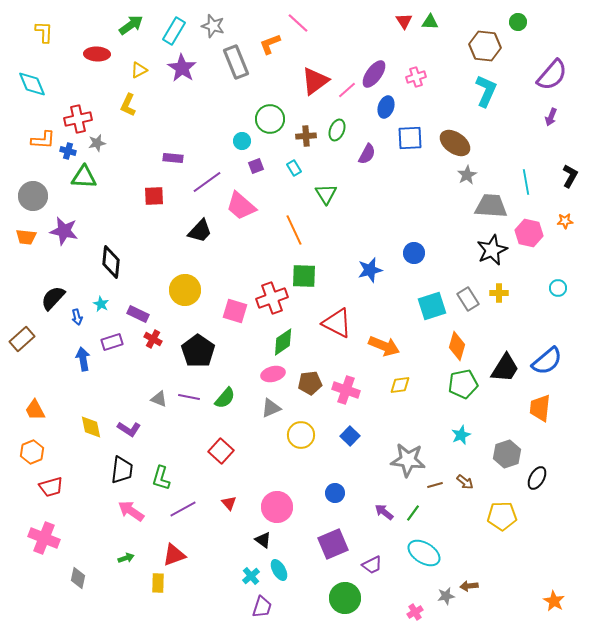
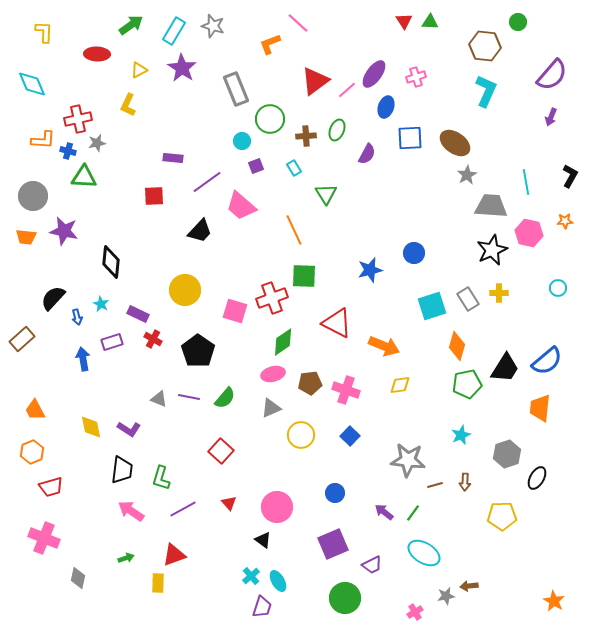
gray rectangle at (236, 62): moved 27 px down
green pentagon at (463, 384): moved 4 px right
brown arrow at (465, 482): rotated 54 degrees clockwise
cyan ellipse at (279, 570): moved 1 px left, 11 px down
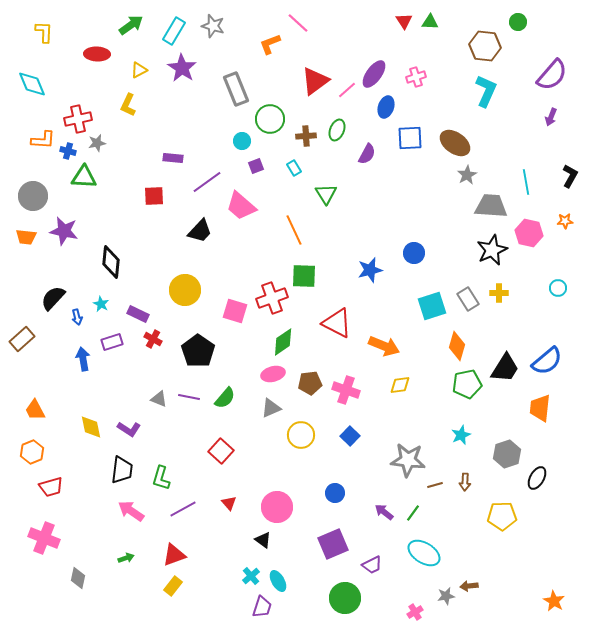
yellow rectangle at (158, 583): moved 15 px right, 3 px down; rotated 36 degrees clockwise
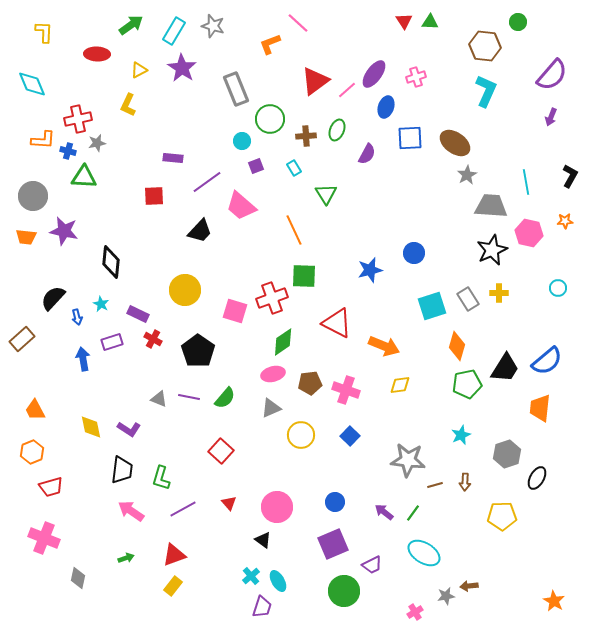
blue circle at (335, 493): moved 9 px down
green circle at (345, 598): moved 1 px left, 7 px up
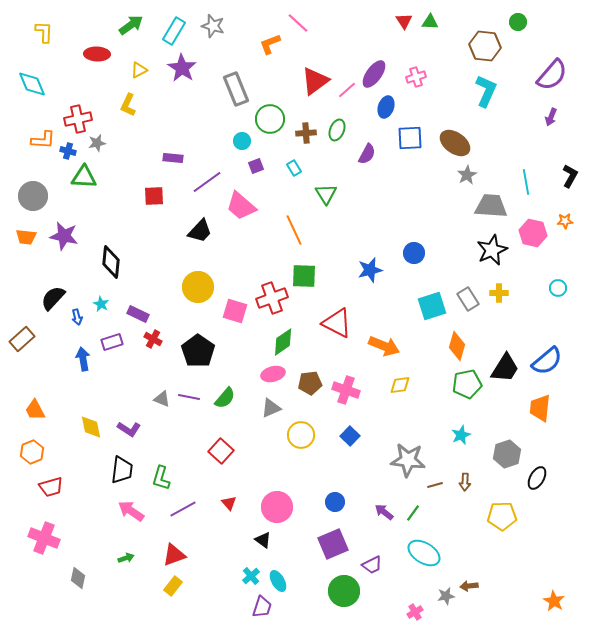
brown cross at (306, 136): moved 3 px up
purple star at (64, 231): moved 5 px down
pink hexagon at (529, 233): moved 4 px right
yellow circle at (185, 290): moved 13 px right, 3 px up
gray triangle at (159, 399): moved 3 px right
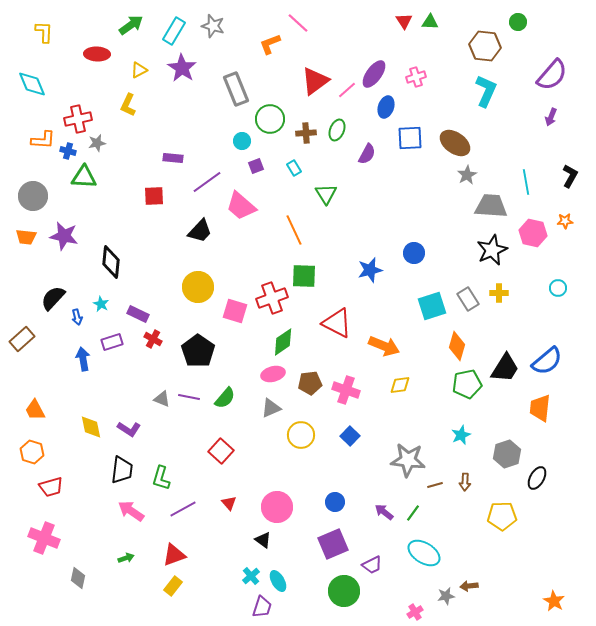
orange hexagon at (32, 452): rotated 20 degrees counterclockwise
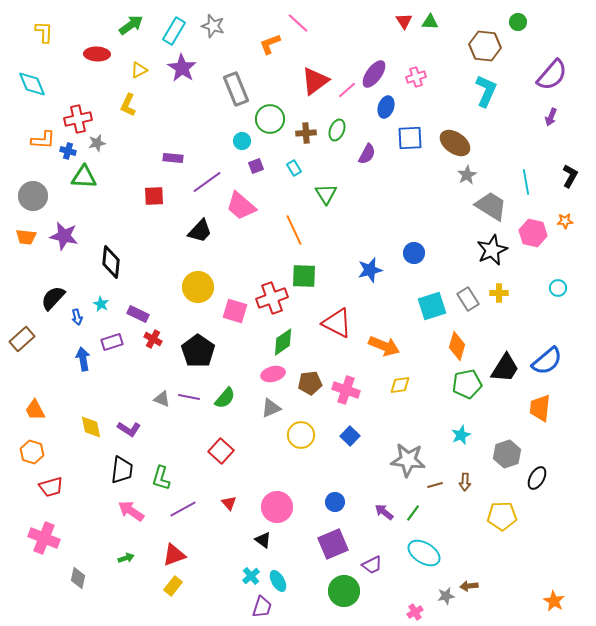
gray trapezoid at (491, 206): rotated 28 degrees clockwise
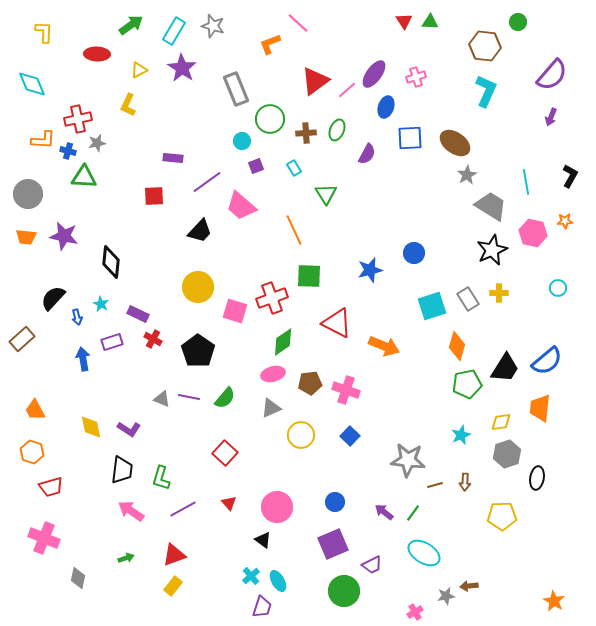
gray circle at (33, 196): moved 5 px left, 2 px up
green square at (304, 276): moved 5 px right
yellow diamond at (400, 385): moved 101 px right, 37 px down
red square at (221, 451): moved 4 px right, 2 px down
black ellipse at (537, 478): rotated 20 degrees counterclockwise
